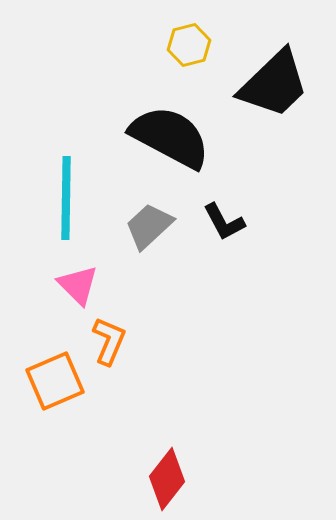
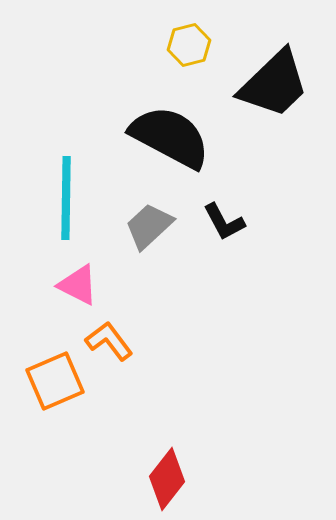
pink triangle: rotated 18 degrees counterclockwise
orange L-shape: rotated 60 degrees counterclockwise
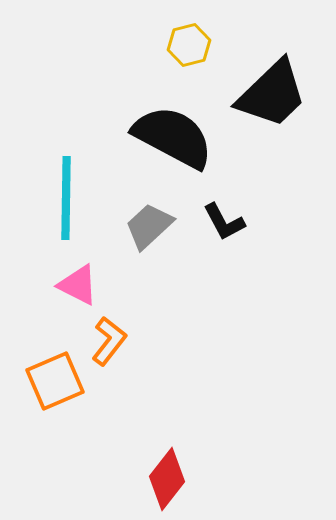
black trapezoid: moved 2 px left, 10 px down
black semicircle: moved 3 px right
orange L-shape: rotated 75 degrees clockwise
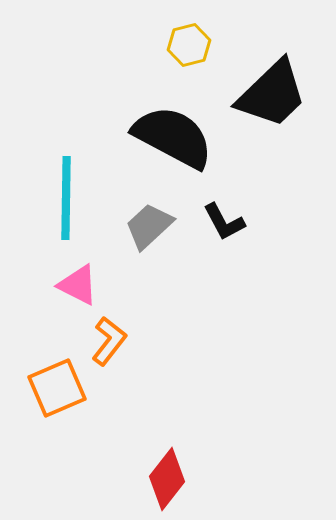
orange square: moved 2 px right, 7 px down
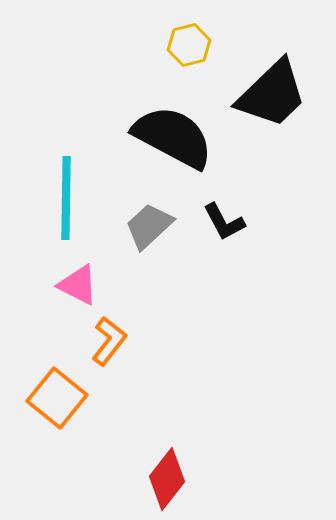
orange square: moved 10 px down; rotated 28 degrees counterclockwise
